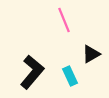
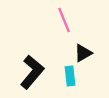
black triangle: moved 8 px left, 1 px up
cyan rectangle: rotated 18 degrees clockwise
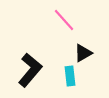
pink line: rotated 20 degrees counterclockwise
black L-shape: moved 2 px left, 2 px up
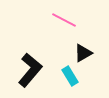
pink line: rotated 20 degrees counterclockwise
cyan rectangle: rotated 24 degrees counterclockwise
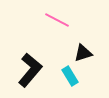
pink line: moved 7 px left
black triangle: rotated 12 degrees clockwise
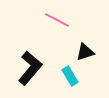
black triangle: moved 2 px right, 1 px up
black L-shape: moved 2 px up
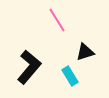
pink line: rotated 30 degrees clockwise
black L-shape: moved 1 px left, 1 px up
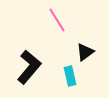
black triangle: rotated 18 degrees counterclockwise
cyan rectangle: rotated 18 degrees clockwise
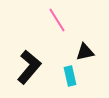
black triangle: rotated 24 degrees clockwise
